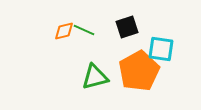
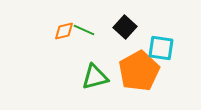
black square: moved 2 px left; rotated 30 degrees counterclockwise
cyan square: moved 1 px up
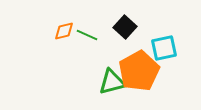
green line: moved 3 px right, 5 px down
cyan square: moved 3 px right; rotated 20 degrees counterclockwise
green triangle: moved 17 px right, 5 px down
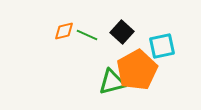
black square: moved 3 px left, 5 px down
cyan square: moved 2 px left, 2 px up
orange pentagon: moved 2 px left, 1 px up
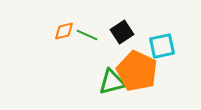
black square: rotated 15 degrees clockwise
orange pentagon: moved 1 px down; rotated 18 degrees counterclockwise
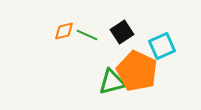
cyan square: rotated 12 degrees counterclockwise
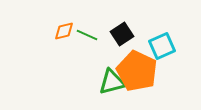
black square: moved 2 px down
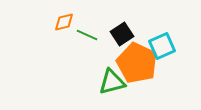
orange diamond: moved 9 px up
orange pentagon: moved 8 px up
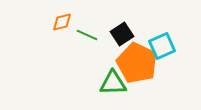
orange diamond: moved 2 px left
green triangle: moved 1 px right, 1 px down; rotated 12 degrees clockwise
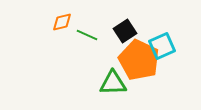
black square: moved 3 px right, 3 px up
orange pentagon: moved 2 px right, 3 px up
